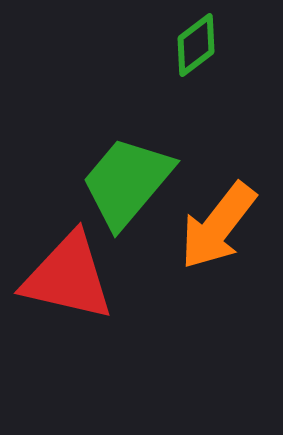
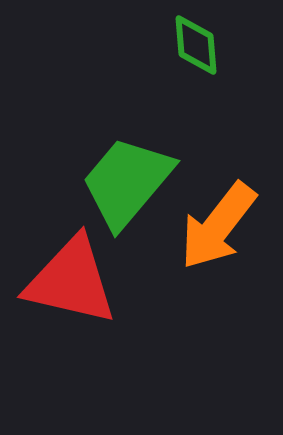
green diamond: rotated 58 degrees counterclockwise
red triangle: moved 3 px right, 4 px down
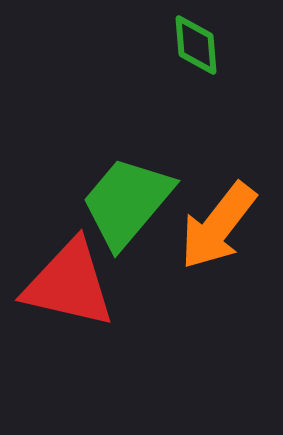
green trapezoid: moved 20 px down
red triangle: moved 2 px left, 3 px down
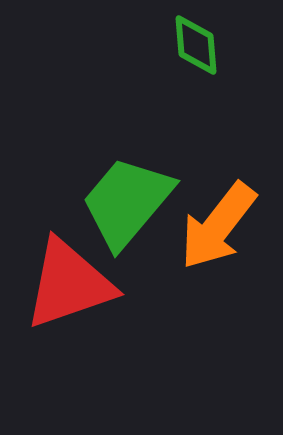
red triangle: rotated 32 degrees counterclockwise
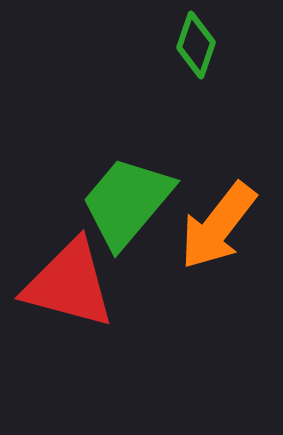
green diamond: rotated 24 degrees clockwise
red triangle: rotated 34 degrees clockwise
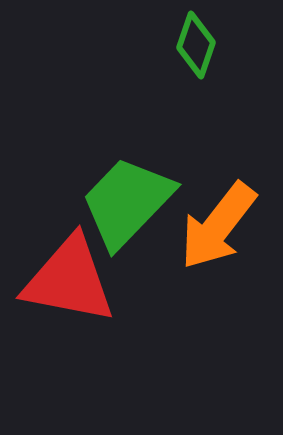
green trapezoid: rotated 4 degrees clockwise
red triangle: moved 4 px up; rotated 4 degrees counterclockwise
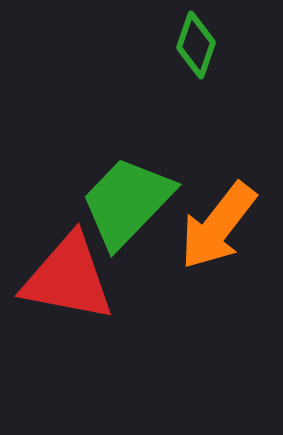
red triangle: moved 1 px left, 2 px up
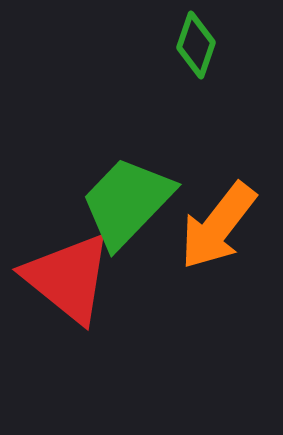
red triangle: rotated 28 degrees clockwise
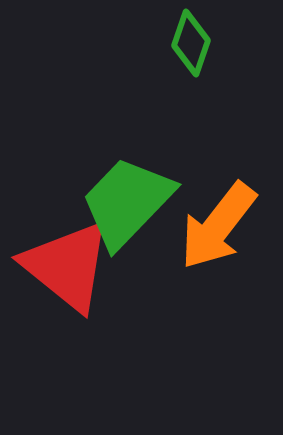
green diamond: moved 5 px left, 2 px up
red triangle: moved 1 px left, 12 px up
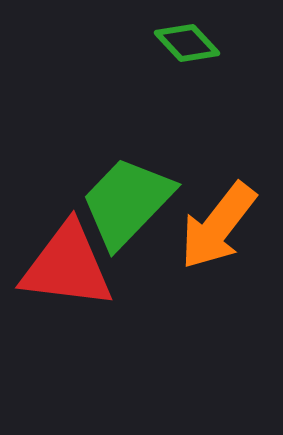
green diamond: moved 4 px left; rotated 62 degrees counterclockwise
red triangle: rotated 32 degrees counterclockwise
